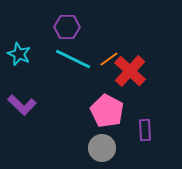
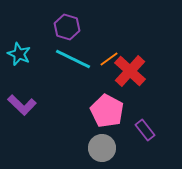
purple hexagon: rotated 15 degrees clockwise
purple rectangle: rotated 35 degrees counterclockwise
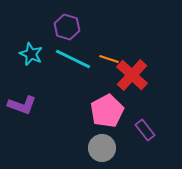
cyan star: moved 12 px right
orange line: rotated 54 degrees clockwise
red cross: moved 2 px right, 4 px down
purple L-shape: rotated 24 degrees counterclockwise
pink pentagon: rotated 16 degrees clockwise
